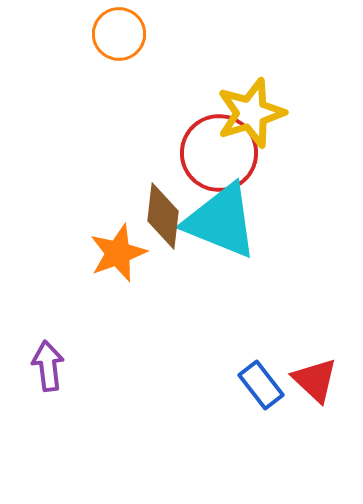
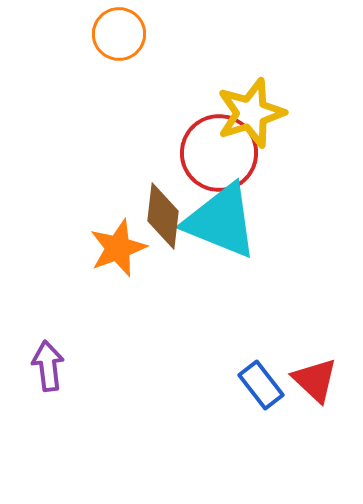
orange star: moved 5 px up
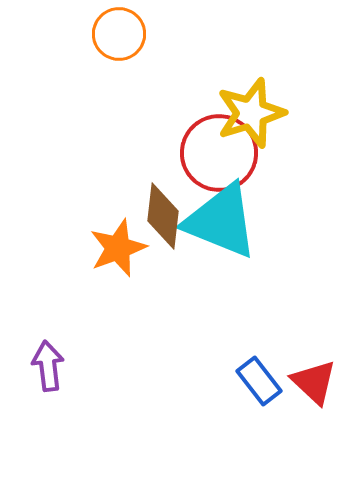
red triangle: moved 1 px left, 2 px down
blue rectangle: moved 2 px left, 4 px up
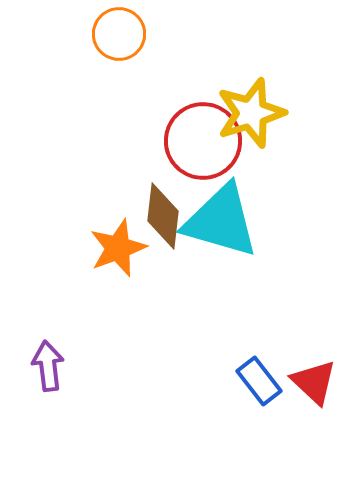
red circle: moved 16 px left, 12 px up
cyan triangle: rotated 6 degrees counterclockwise
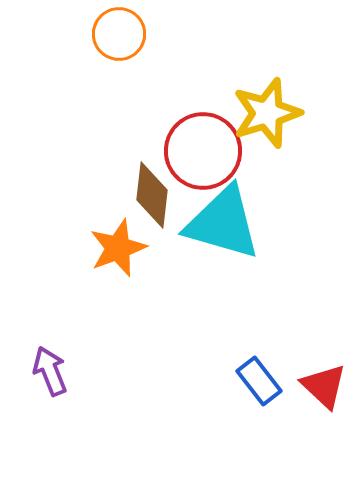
yellow star: moved 16 px right
red circle: moved 10 px down
brown diamond: moved 11 px left, 21 px up
cyan triangle: moved 2 px right, 2 px down
purple arrow: moved 2 px right, 5 px down; rotated 15 degrees counterclockwise
red triangle: moved 10 px right, 4 px down
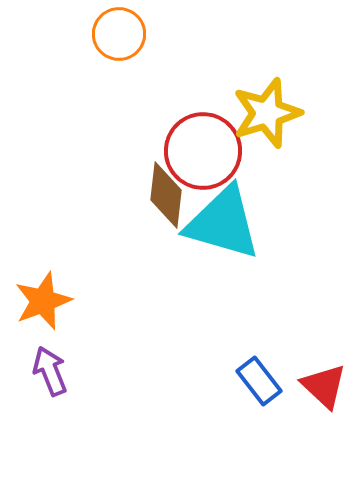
brown diamond: moved 14 px right
orange star: moved 75 px left, 53 px down
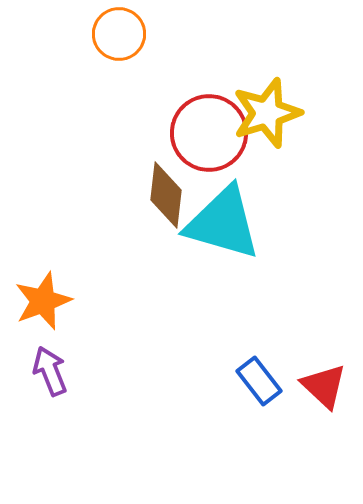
red circle: moved 6 px right, 18 px up
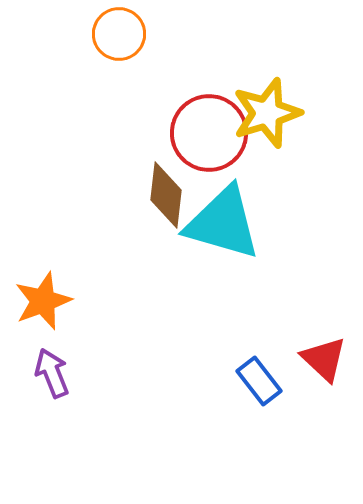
purple arrow: moved 2 px right, 2 px down
red triangle: moved 27 px up
